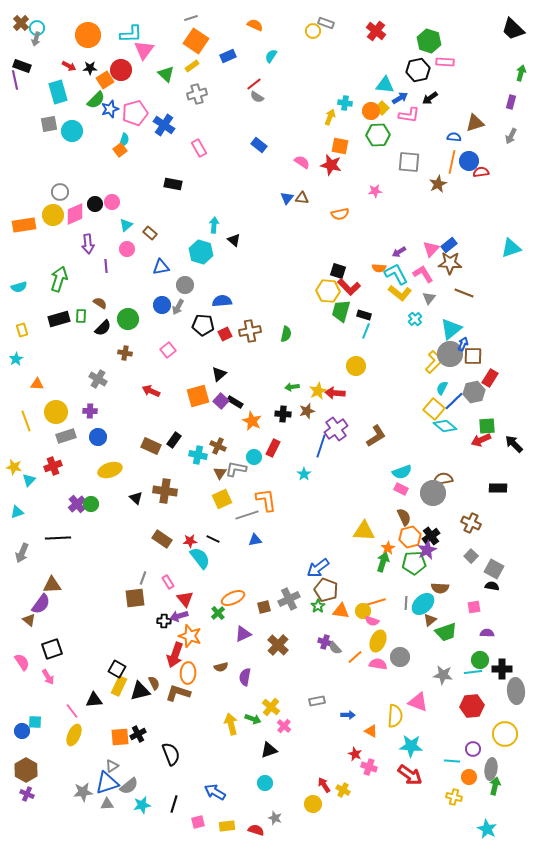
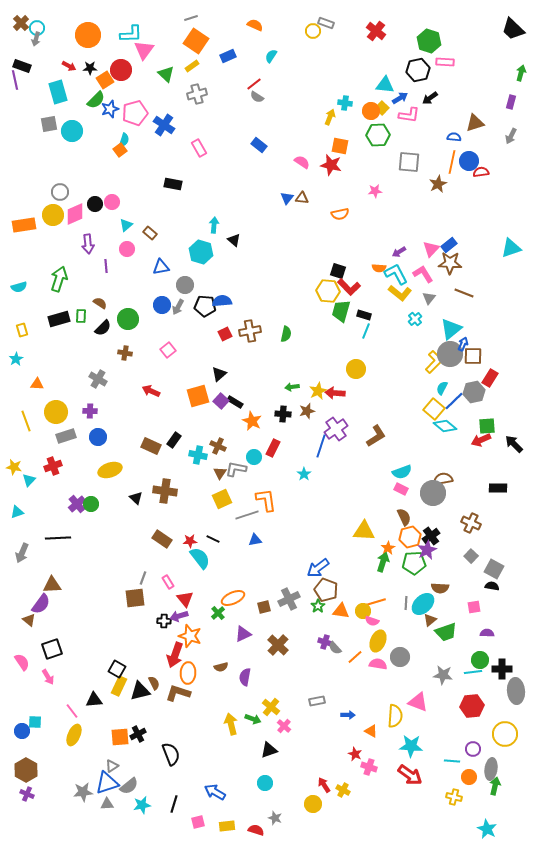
black pentagon at (203, 325): moved 2 px right, 19 px up
yellow circle at (356, 366): moved 3 px down
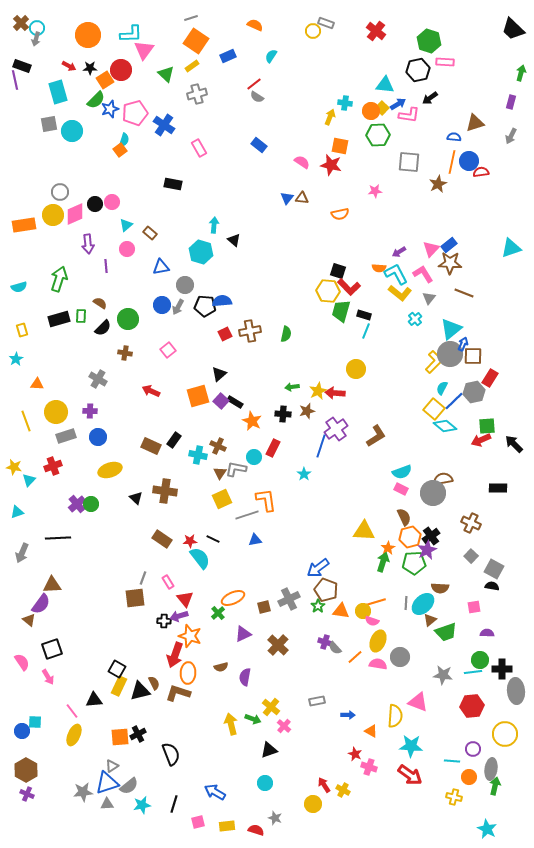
blue arrow at (400, 98): moved 2 px left, 6 px down
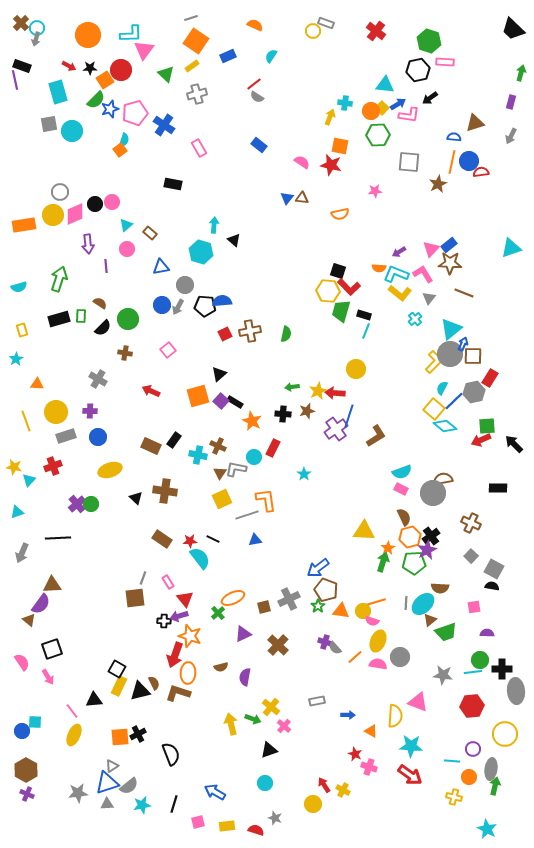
cyan L-shape at (396, 274): rotated 40 degrees counterclockwise
blue line at (321, 446): moved 28 px right, 30 px up
gray star at (83, 792): moved 5 px left, 1 px down
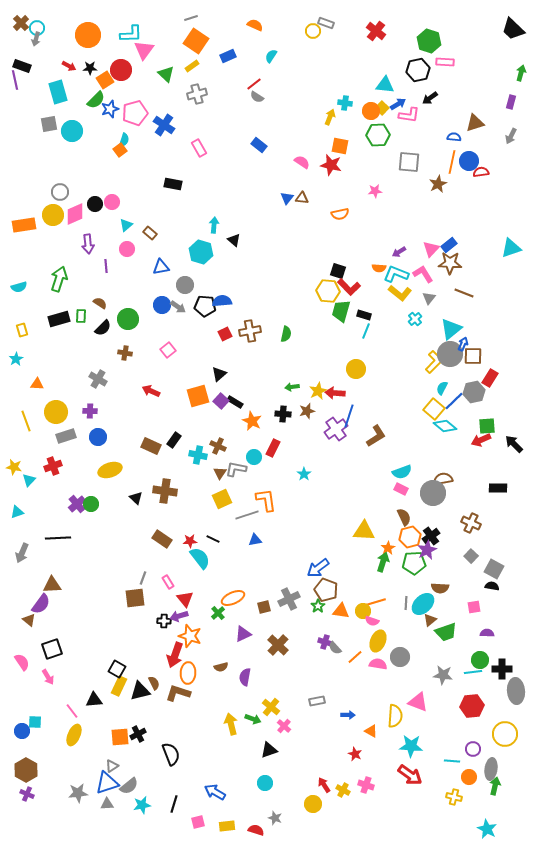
gray arrow at (178, 307): rotated 84 degrees counterclockwise
pink cross at (369, 767): moved 3 px left, 18 px down
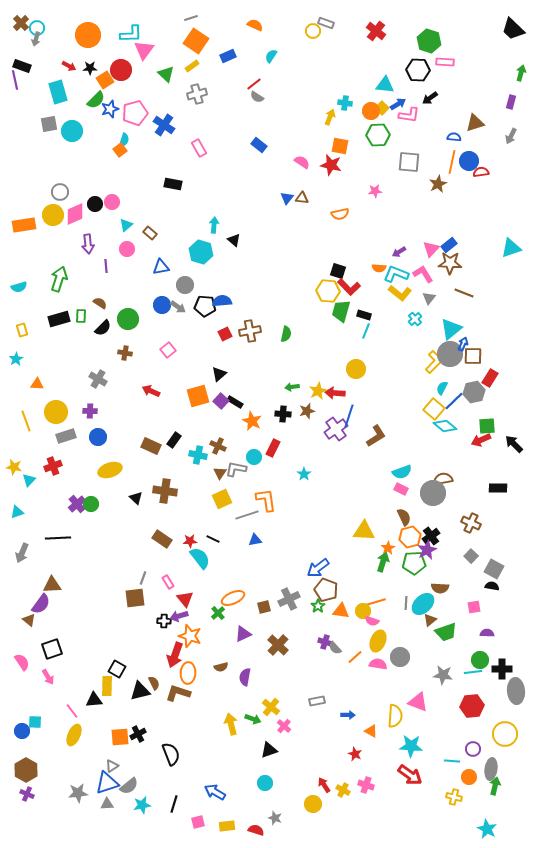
black hexagon at (418, 70): rotated 15 degrees clockwise
yellow rectangle at (119, 686): moved 12 px left; rotated 24 degrees counterclockwise
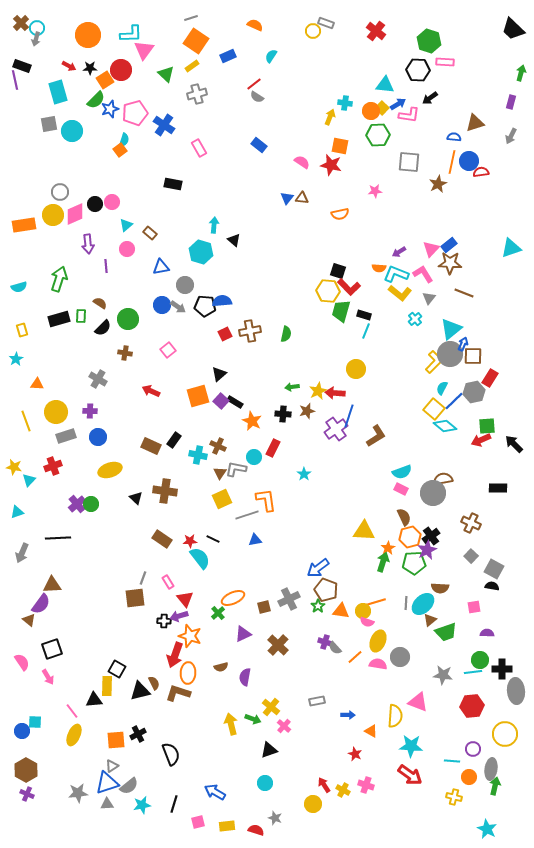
pink semicircle at (372, 621): moved 5 px left, 1 px down
orange square at (120, 737): moved 4 px left, 3 px down
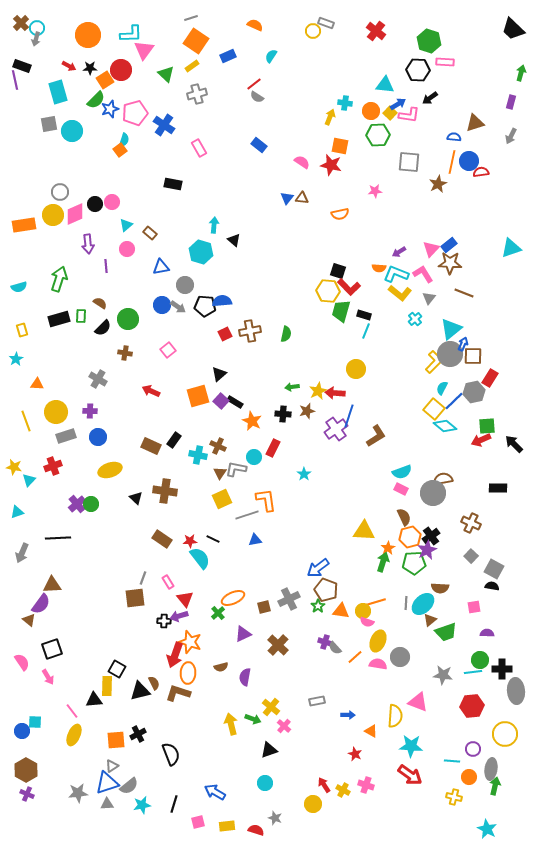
yellow square at (382, 108): moved 8 px right, 5 px down
orange star at (190, 636): moved 6 px down
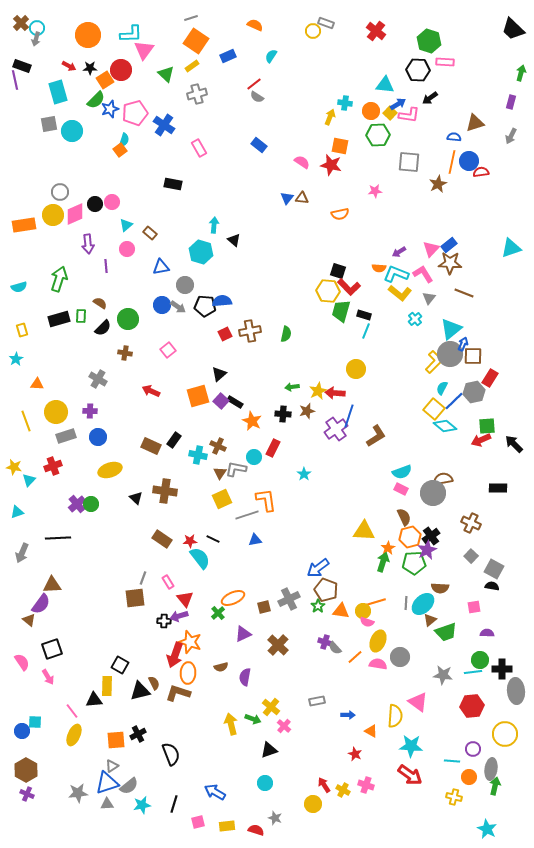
black square at (117, 669): moved 3 px right, 4 px up
pink triangle at (418, 702): rotated 15 degrees clockwise
